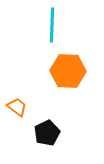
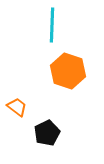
orange hexagon: rotated 16 degrees clockwise
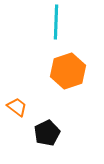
cyan line: moved 4 px right, 3 px up
orange hexagon: rotated 24 degrees clockwise
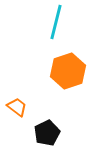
cyan line: rotated 12 degrees clockwise
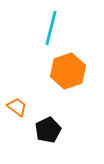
cyan line: moved 5 px left, 6 px down
black pentagon: moved 1 px right, 3 px up
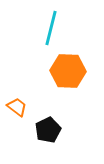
orange hexagon: rotated 20 degrees clockwise
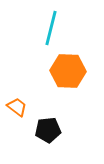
black pentagon: rotated 20 degrees clockwise
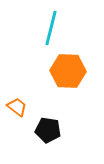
black pentagon: rotated 15 degrees clockwise
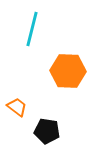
cyan line: moved 19 px left, 1 px down
black pentagon: moved 1 px left, 1 px down
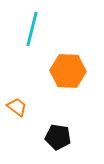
black pentagon: moved 11 px right, 6 px down
